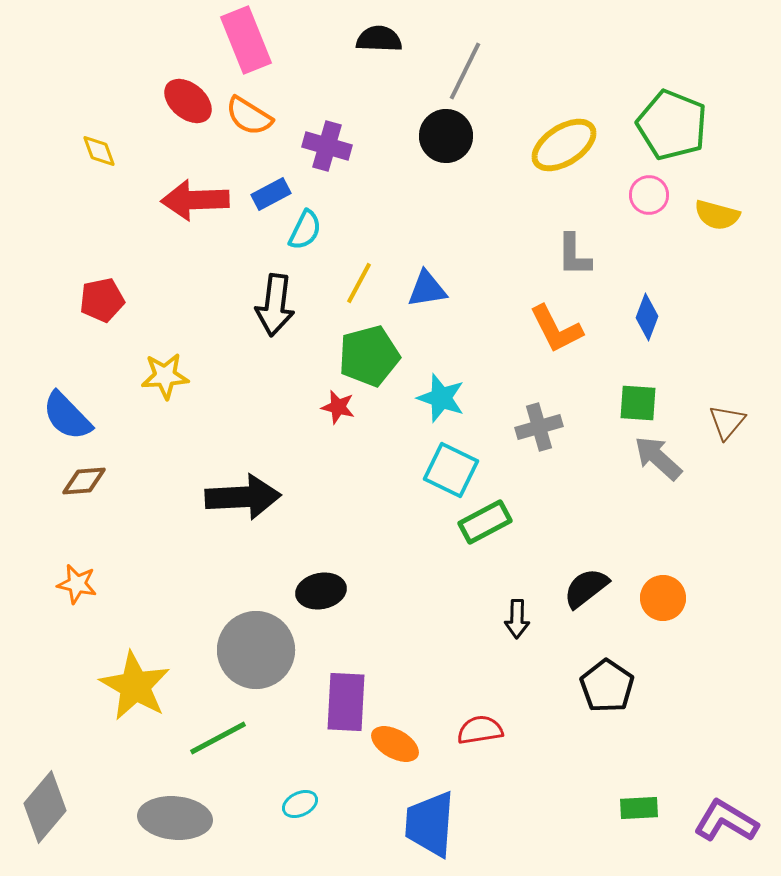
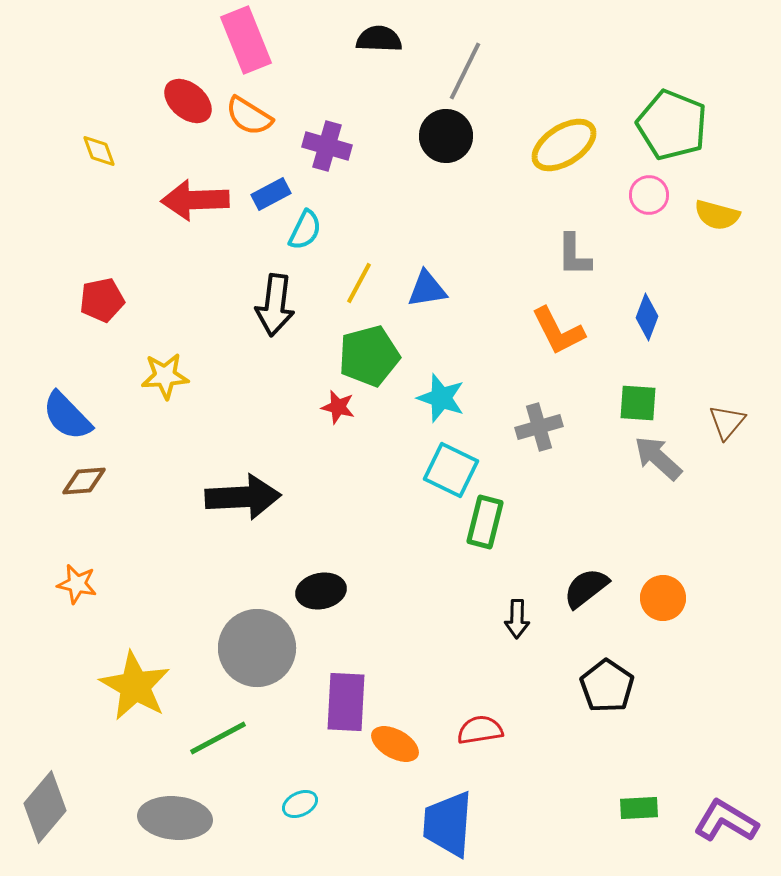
orange L-shape at (556, 329): moved 2 px right, 2 px down
green rectangle at (485, 522): rotated 48 degrees counterclockwise
gray circle at (256, 650): moved 1 px right, 2 px up
blue trapezoid at (430, 824): moved 18 px right
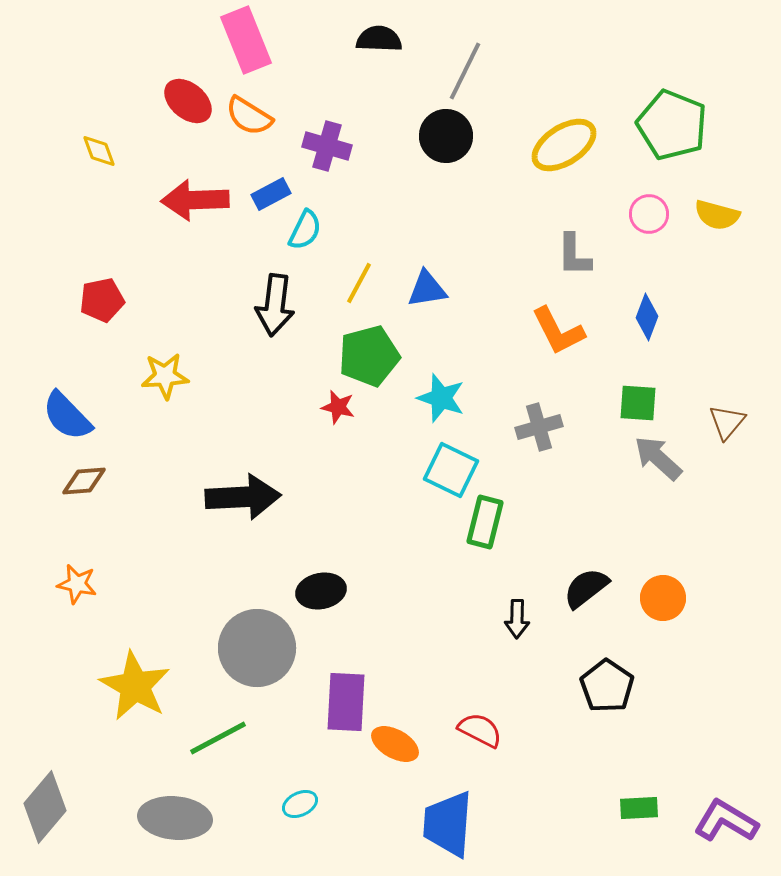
pink circle at (649, 195): moved 19 px down
red semicircle at (480, 730): rotated 36 degrees clockwise
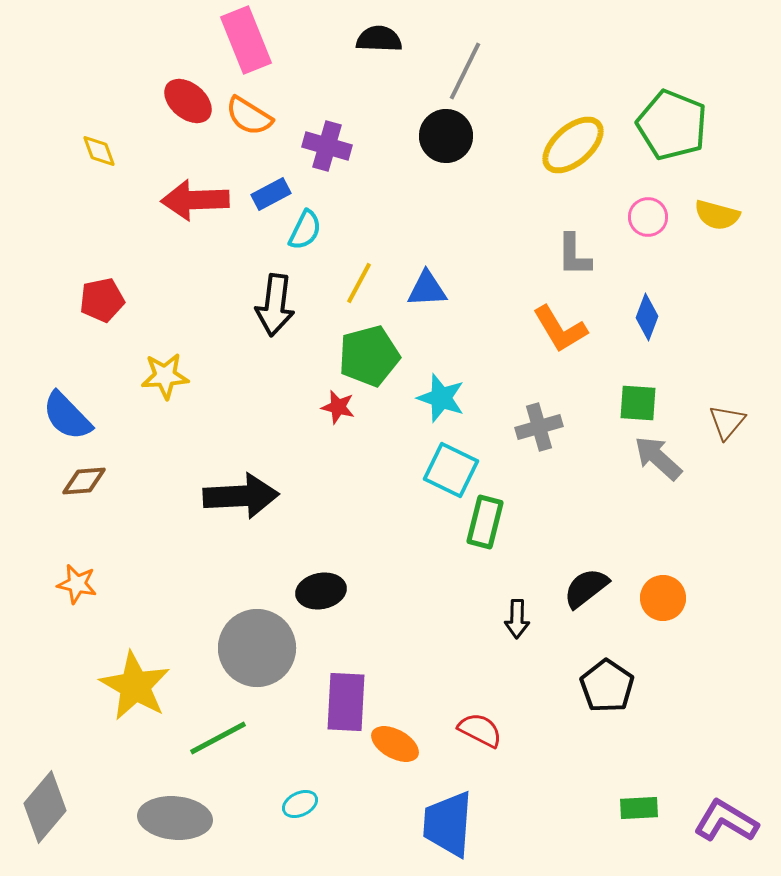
yellow ellipse at (564, 145): moved 9 px right; rotated 8 degrees counterclockwise
pink circle at (649, 214): moved 1 px left, 3 px down
blue triangle at (427, 289): rotated 6 degrees clockwise
orange L-shape at (558, 331): moved 2 px right, 2 px up; rotated 4 degrees counterclockwise
black arrow at (243, 497): moved 2 px left, 1 px up
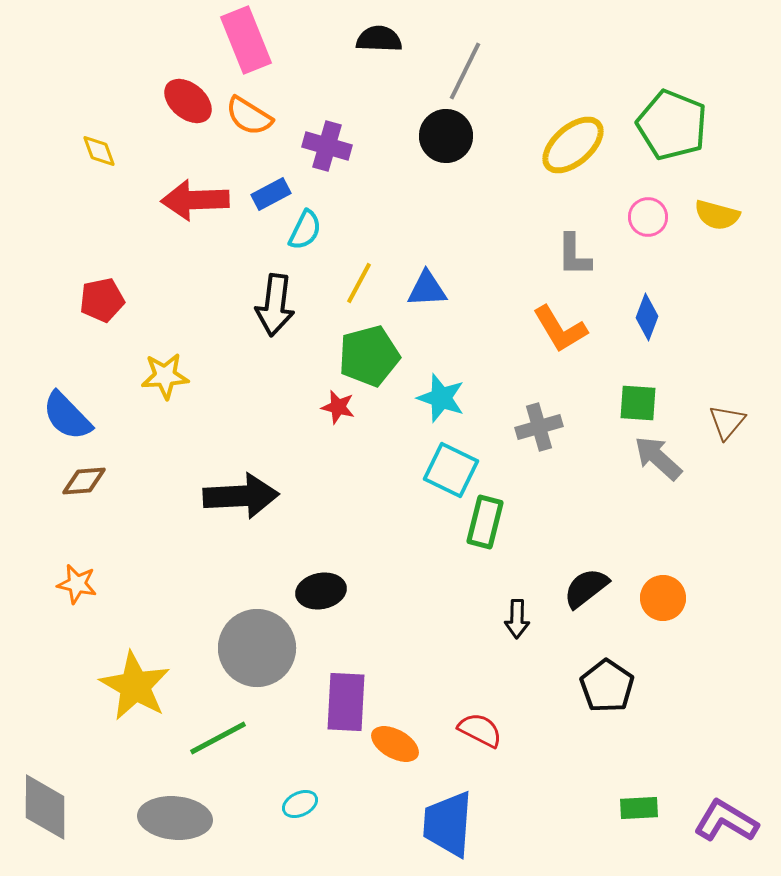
gray diamond at (45, 807): rotated 40 degrees counterclockwise
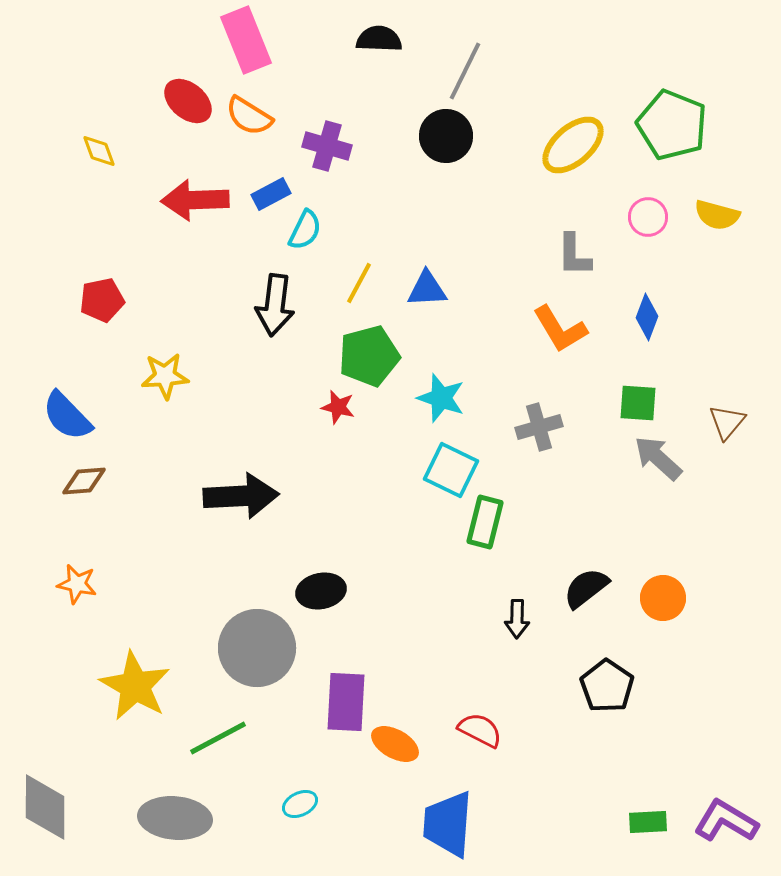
green rectangle at (639, 808): moved 9 px right, 14 px down
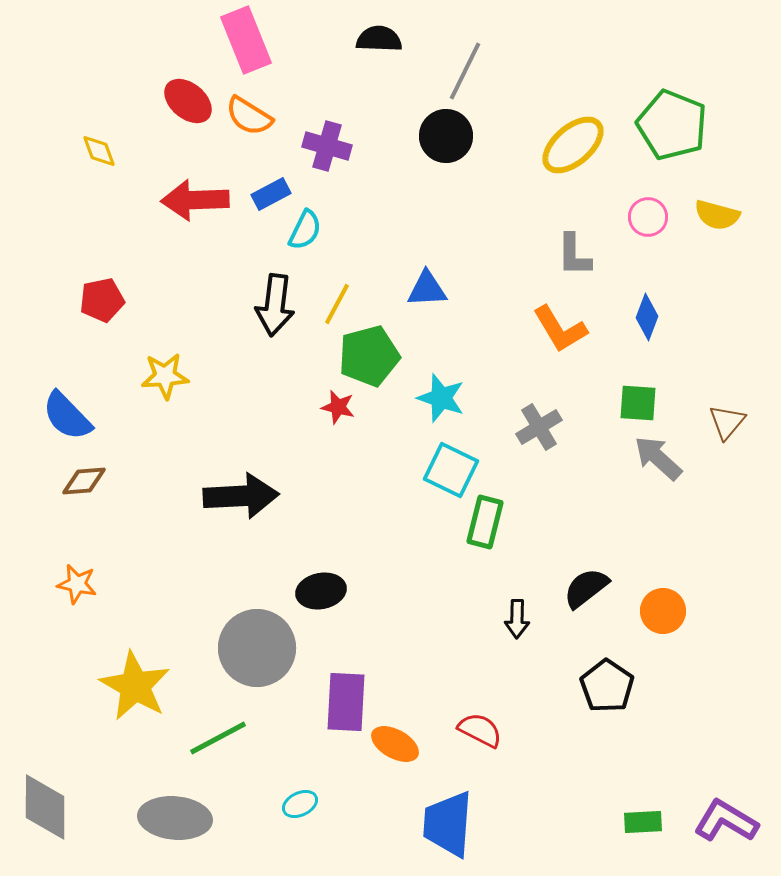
yellow line at (359, 283): moved 22 px left, 21 px down
gray cross at (539, 427): rotated 15 degrees counterclockwise
orange circle at (663, 598): moved 13 px down
green rectangle at (648, 822): moved 5 px left
